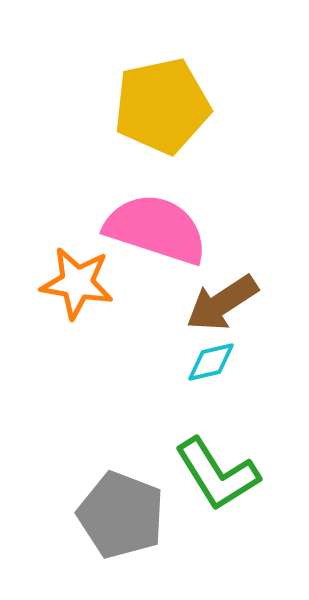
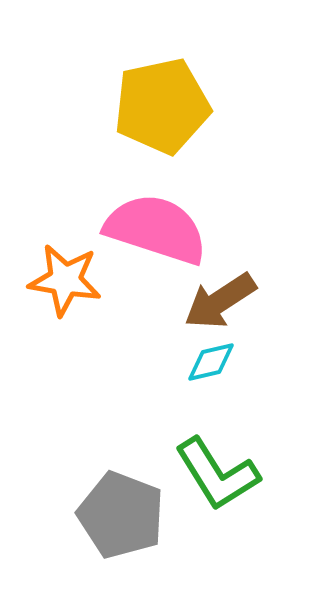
orange star: moved 12 px left, 3 px up
brown arrow: moved 2 px left, 2 px up
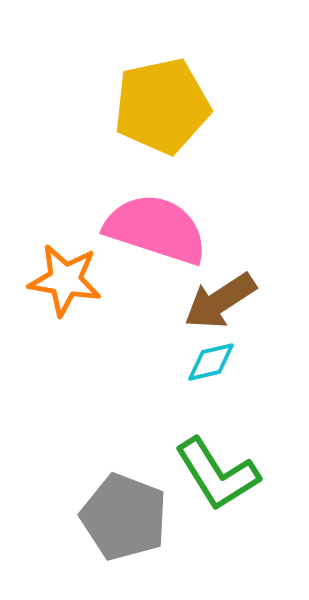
gray pentagon: moved 3 px right, 2 px down
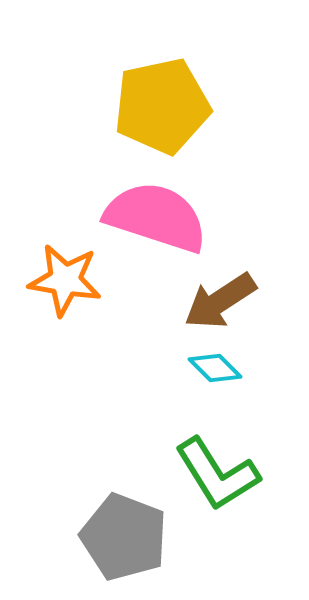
pink semicircle: moved 12 px up
cyan diamond: moved 4 px right, 6 px down; rotated 58 degrees clockwise
gray pentagon: moved 20 px down
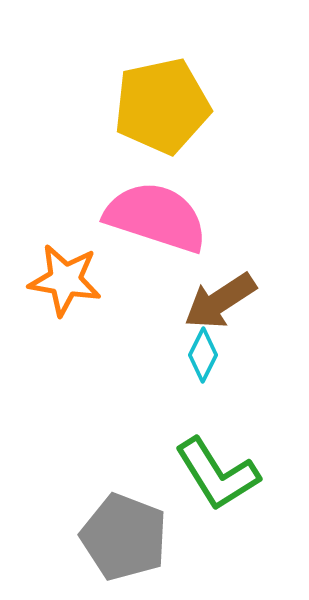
cyan diamond: moved 12 px left, 13 px up; rotated 72 degrees clockwise
